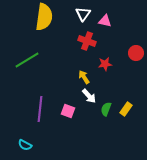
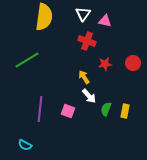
red circle: moved 3 px left, 10 px down
yellow rectangle: moved 1 px left, 2 px down; rotated 24 degrees counterclockwise
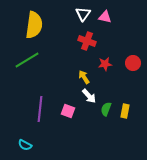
yellow semicircle: moved 10 px left, 8 px down
pink triangle: moved 4 px up
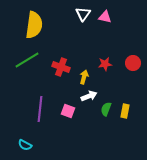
red cross: moved 26 px left, 26 px down
yellow arrow: rotated 48 degrees clockwise
white arrow: rotated 70 degrees counterclockwise
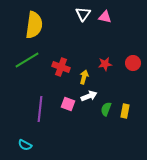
pink square: moved 7 px up
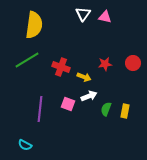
yellow arrow: rotated 96 degrees clockwise
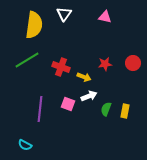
white triangle: moved 19 px left
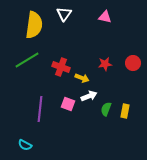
yellow arrow: moved 2 px left, 1 px down
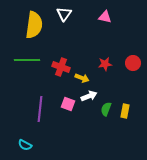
green line: rotated 30 degrees clockwise
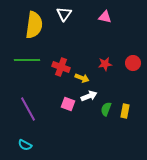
purple line: moved 12 px left; rotated 35 degrees counterclockwise
